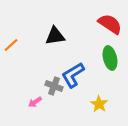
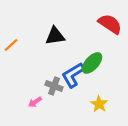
green ellipse: moved 18 px left, 5 px down; rotated 55 degrees clockwise
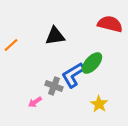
red semicircle: rotated 20 degrees counterclockwise
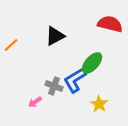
black triangle: rotated 20 degrees counterclockwise
blue L-shape: moved 2 px right, 5 px down
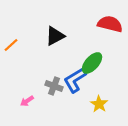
pink arrow: moved 8 px left, 1 px up
